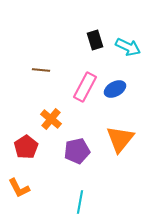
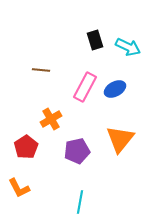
orange cross: rotated 20 degrees clockwise
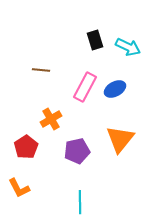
cyan line: rotated 10 degrees counterclockwise
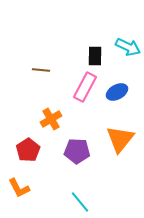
black rectangle: moved 16 px down; rotated 18 degrees clockwise
blue ellipse: moved 2 px right, 3 px down
red pentagon: moved 2 px right, 3 px down
purple pentagon: rotated 15 degrees clockwise
cyan line: rotated 40 degrees counterclockwise
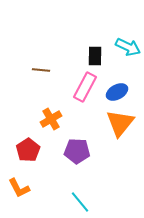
orange triangle: moved 16 px up
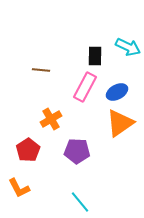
orange triangle: rotated 16 degrees clockwise
